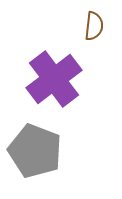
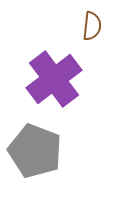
brown semicircle: moved 2 px left
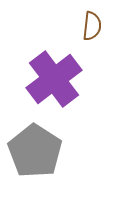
gray pentagon: rotated 12 degrees clockwise
